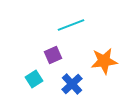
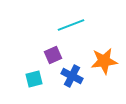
cyan square: rotated 18 degrees clockwise
blue cross: moved 8 px up; rotated 20 degrees counterclockwise
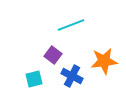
purple square: rotated 30 degrees counterclockwise
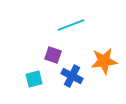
purple square: rotated 18 degrees counterclockwise
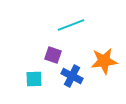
cyan square: rotated 12 degrees clockwise
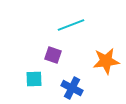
orange star: moved 2 px right
blue cross: moved 12 px down
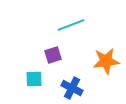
purple square: rotated 36 degrees counterclockwise
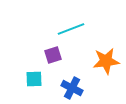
cyan line: moved 4 px down
